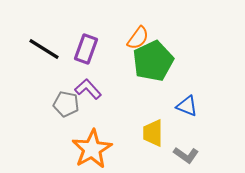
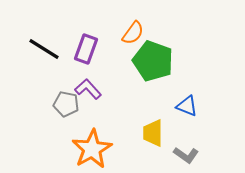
orange semicircle: moved 5 px left, 5 px up
green pentagon: rotated 27 degrees counterclockwise
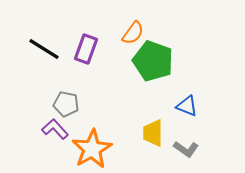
purple L-shape: moved 33 px left, 40 px down
gray L-shape: moved 6 px up
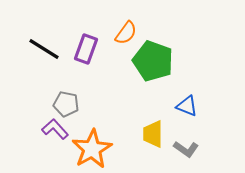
orange semicircle: moved 7 px left
yellow trapezoid: moved 1 px down
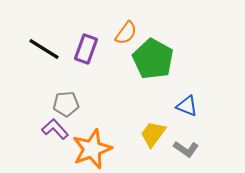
green pentagon: moved 2 px up; rotated 9 degrees clockwise
gray pentagon: rotated 15 degrees counterclockwise
yellow trapezoid: rotated 36 degrees clockwise
orange star: rotated 9 degrees clockwise
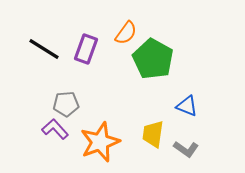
yellow trapezoid: rotated 28 degrees counterclockwise
orange star: moved 8 px right, 7 px up
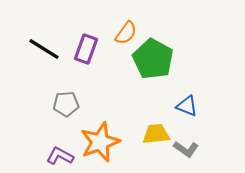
purple L-shape: moved 5 px right, 27 px down; rotated 20 degrees counterclockwise
yellow trapezoid: moved 3 px right; rotated 76 degrees clockwise
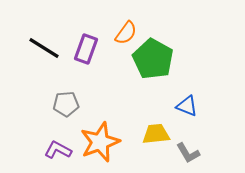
black line: moved 1 px up
gray L-shape: moved 2 px right, 4 px down; rotated 25 degrees clockwise
purple L-shape: moved 2 px left, 6 px up
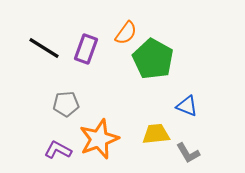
orange star: moved 1 px left, 3 px up
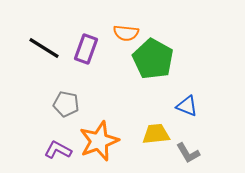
orange semicircle: rotated 60 degrees clockwise
gray pentagon: rotated 15 degrees clockwise
orange star: moved 2 px down
